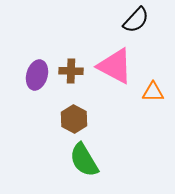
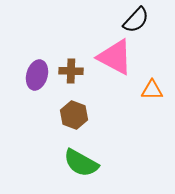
pink triangle: moved 9 px up
orange triangle: moved 1 px left, 2 px up
brown hexagon: moved 4 px up; rotated 8 degrees counterclockwise
green semicircle: moved 3 px left, 3 px down; rotated 30 degrees counterclockwise
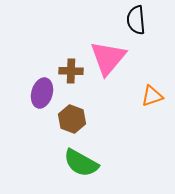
black semicircle: rotated 132 degrees clockwise
pink triangle: moved 7 px left, 1 px down; rotated 42 degrees clockwise
purple ellipse: moved 5 px right, 18 px down
orange triangle: moved 6 px down; rotated 20 degrees counterclockwise
brown hexagon: moved 2 px left, 4 px down
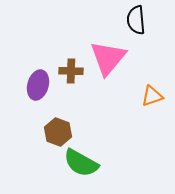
purple ellipse: moved 4 px left, 8 px up
brown hexagon: moved 14 px left, 13 px down
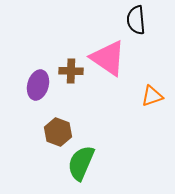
pink triangle: rotated 36 degrees counterclockwise
green semicircle: rotated 84 degrees clockwise
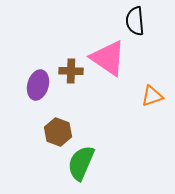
black semicircle: moved 1 px left, 1 px down
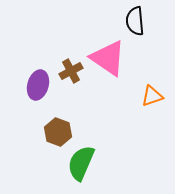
brown cross: rotated 30 degrees counterclockwise
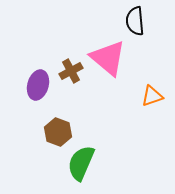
pink triangle: rotated 6 degrees clockwise
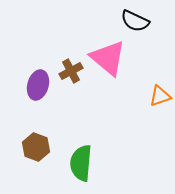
black semicircle: rotated 60 degrees counterclockwise
orange triangle: moved 8 px right
brown hexagon: moved 22 px left, 15 px down
green semicircle: rotated 18 degrees counterclockwise
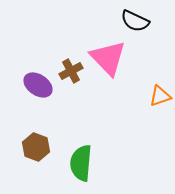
pink triangle: rotated 6 degrees clockwise
purple ellipse: rotated 72 degrees counterclockwise
